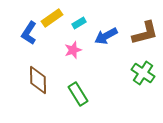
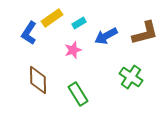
green cross: moved 12 px left, 4 px down
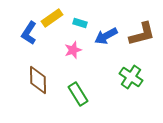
cyan rectangle: moved 1 px right; rotated 48 degrees clockwise
brown L-shape: moved 3 px left, 1 px down
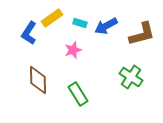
blue arrow: moved 10 px up
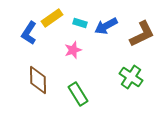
brown L-shape: rotated 12 degrees counterclockwise
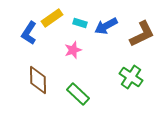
green rectangle: rotated 15 degrees counterclockwise
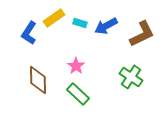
yellow rectangle: moved 2 px right
pink star: moved 3 px right, 16 px down; rotated 18 degrees counterclockwise
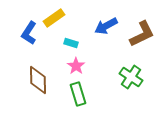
cyan rectangle: moved 9 px left, 20 px down
green rectangle: rotated 30 degrees clockwise
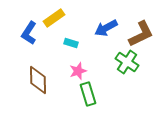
blue arrow: moved 2 px down
brown L-shape: moved 1 px left
pink star: moved 2 px right, 5 px down; rotated 18 degrees clockwise
green cross: moved 4 px left, 15 px up
green rectangle: moved 10 px right
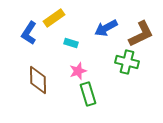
green cross: rotated 20 degrees counterclockwise
